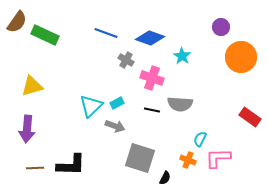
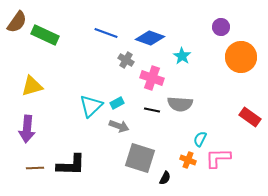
gray arrow: moved 4 px right
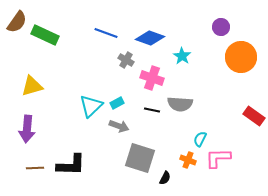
red rectangle: moved 4 px right, 1 px up
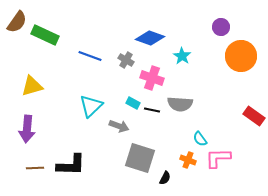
blue line: moved 16 px left, 23 px down
orange circle: moved 1 px up
cyan rectangle: moved 16 px right; rotated 56 degrees clockwise
cyan semicircle: rotated 63 degrees counterclockwise
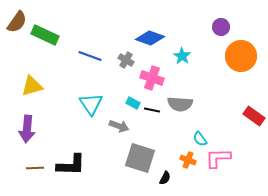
cyan triangle: moved 2 px up; rotated 20 degrees counterclockwise
